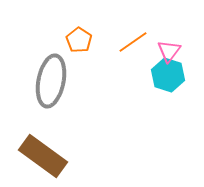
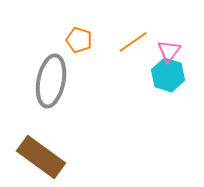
orange pentagon: rotated 15 degrees counterclockwise
brown rectangle: moved 2 px left, 1 px down
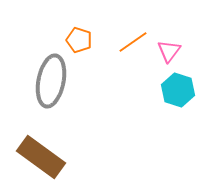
cyan hexagon: moved 10 px right, 15 px down
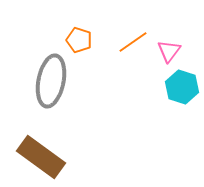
cyan hexagon: moved 4 px right, 3 px up
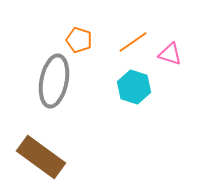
pink triangle: moved 1 px right, 3 px down; rotated 50 degrees counterclockwise
gray ellipse: moved 3 px right
cyan hexagon: moved 48 px left
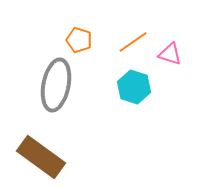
gray ellipse: moved 2 px right, 4 px down
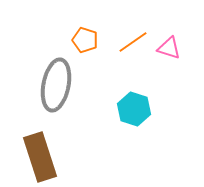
orange pentagon: moved 6 px right
pink triangle: moved 1 px left, 6 px up
cyan hexagon: moved 22 px down
brown rectangle: moved 1 px left; rotated 36 degrees clockwise
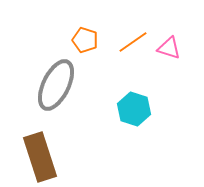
gray ellipse: rotated 15 degrees clockwise
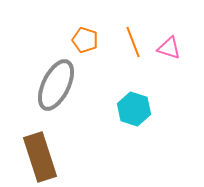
orange line: rotated 76 degrees counterclockwise
